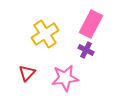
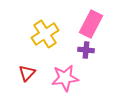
purple cross: rotated 21 degrees counterclockwise
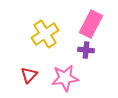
red triangle: moved 2 px right, 2 px down
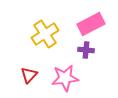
pink rectangle: rotated 36 degrees clockwise
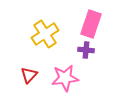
pink rectangle: rotated 44 degrees counterclockwise
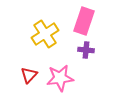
pink rectangle: moved 7 px left, 3 px up
pink star: moved 5 px left
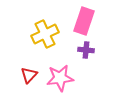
yellow cross: rotated 8 degrees clockwise
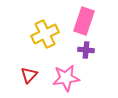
pink star: moved 6 px right
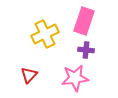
pink star: moved 9 px right
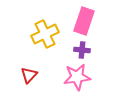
purple cross: moved 4 px left
pink star: moved 2 px right, 1 px up
